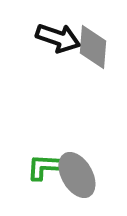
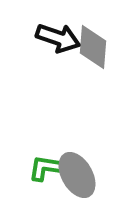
green L-shape: moved 2 px right, 1 px down; rotated 6 degrees clockwise
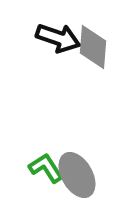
green L-shape: rotated 48 degrees clockwise
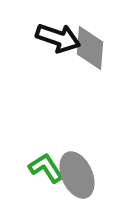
gray diamond: moved 3 px left, 1 px down
gray ellipse: rotated 6 degrees clockwise
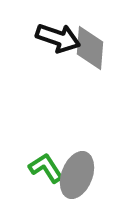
gray ellipse: rotated 45 degrees clockwise
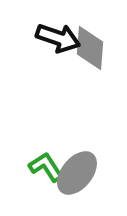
green L-shape: moved 1 px up
gray ellipse: moved 2 px up; rotated 18 degrees clockwise
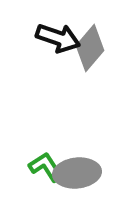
gray diamond: rotated 36 degrees clockwise
gray ellipse: rotated 45 degrees clockwise
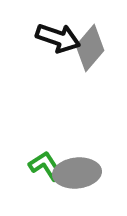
green L-shape: moved 1 px up
